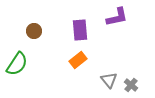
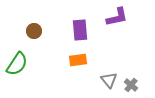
orange rectangle: rotated 30 degrees clockwise
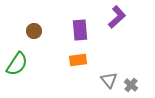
purple L-shape: rotated 30 degrees counterclockwise
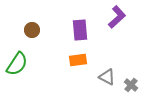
brown circle: moved 2 px left, 1 px up
gray triangle: moved 2 px left, 3 px up; rotated 24 degrees counterclockwise
